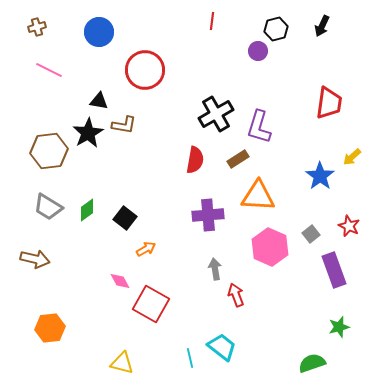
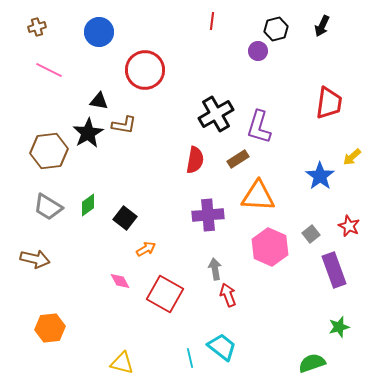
green diamond: moved 1 px right, 5 px up
red arrow: moved 8 px left
red square: moved 14 px right, 10 px up
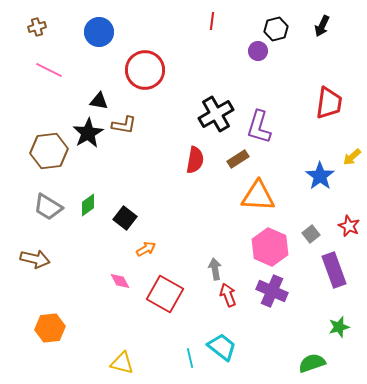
purple cross: moved 64 px right, 76 px down; rotated 28 degrees clockwise
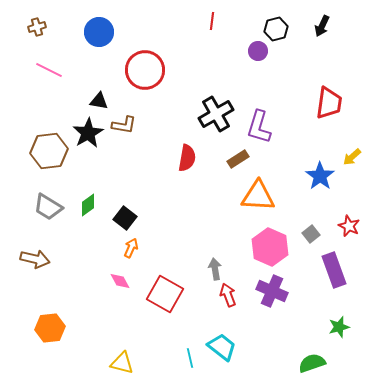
red semicircle: moved 8 px left, 2 px up
orange arrow: moved 15 px left, 1 px up; rotated 36 degrees counterclockwise
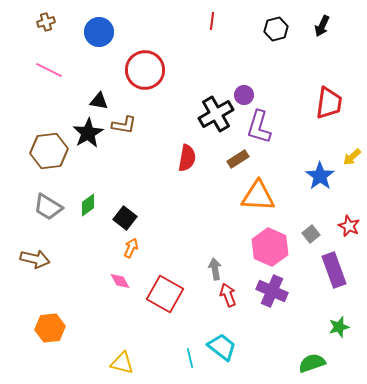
brown cross: moved 9 px right, 5 px up
purple circle: moved 14 px left, 44 px down
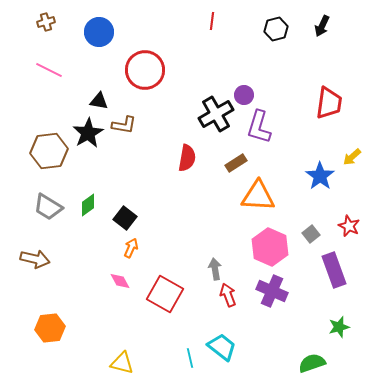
brown rectangle: moved 2 px left, 4 px down
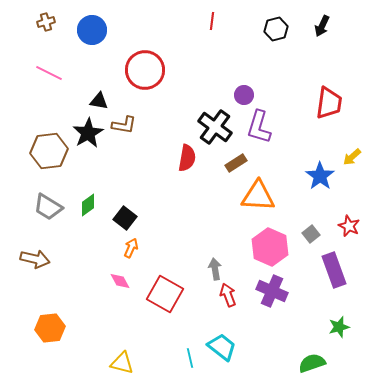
blue circle: moved 7 px left, 2 px up
pink line: moved 3 px down
black cross: moved 1 px left, 13 px down; rotated 24 degrees counterclockwise
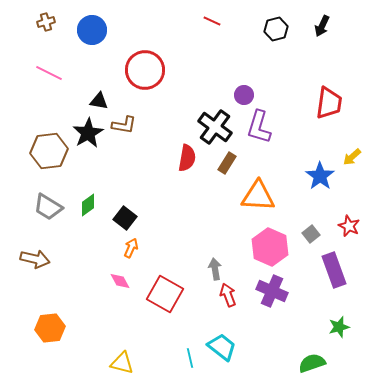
red line: rotated 72 degrees counterclockwise
brown rectangle: moved 9 px left; rotated 25 degrees counterclockwise
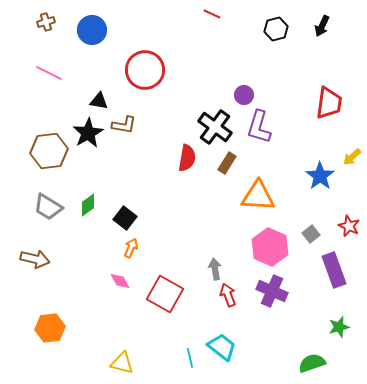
red line: moved 7 px up
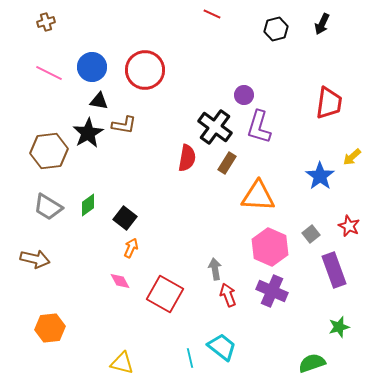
black arrow: moved 2 px up
blue circle: moved 37 px down
